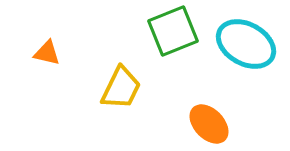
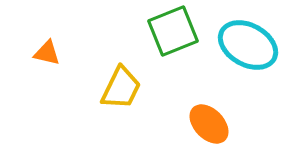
cyan ellipse: moved 2 px right, 1 px down
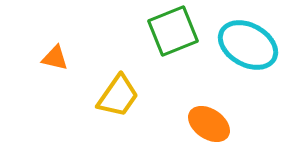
orange triangle: moved 8 px right, 5 px down
yellow trapezoid: moved 3 px left, 8 px down; rotated 9 degrees clockwise
orange ellipse: rotated 12 degrees counterclockwise
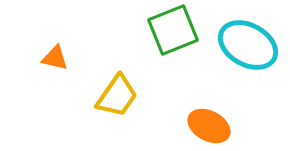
green square: moved 1 px up
yellow trapezoid: moved 1 px left
orange ellipse: moved 2 px down; rotated 6 degrees counterclockwise
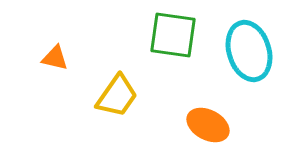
green square: moved 5 px down; rotated 30 degrees clockwise
cyan ellipse: moved 1 px right, 6 px down; rotated 44 degrees clockwise
orange ellipse: moved 1 px left, 1 px up
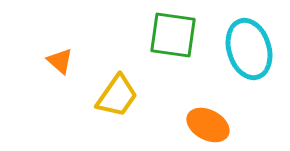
cyan ellipse: moved 2 px up
orange triangle: moved 5 px right, 3 px down; rotated 28 degrees clockwise
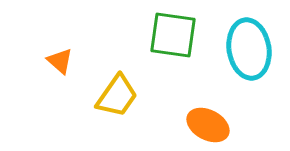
cyan ellipse: rotated 8 degrees clockwise
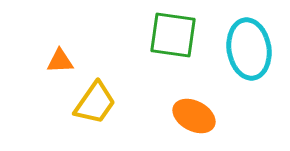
orange triangle: rotated 44 degrees counterclockwise
yellow trapezoid: moved 22 px left, 7 px down
orange ellipse: moved 14 px left, 9 px up
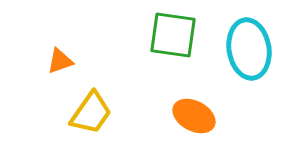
orange triangle: rotated 16 degrees counterclockwise
yellow trapezoid: moved 4 px left, 10 px down
